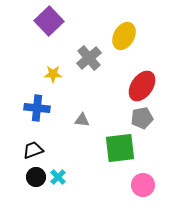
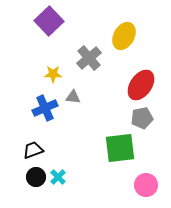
red ellipse: moved 1 px left, 1 px up
blue cross: moved 8 px right; rotated 30 degrees counterclockwise
gray triangle: moved 9 px left, 23 px up
pink circle: moved 3 px right
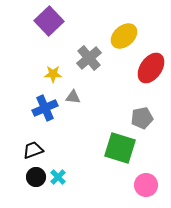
yellow ellipse: rotated 20 degrees clockwise
red ellipse: moved 10 px right, 17 px up
green square: rotated 24 degrees clockwise
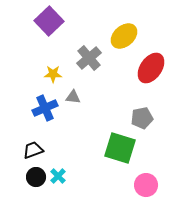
cyan cross: moved 1 px up
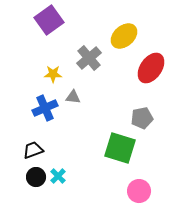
purple square: moved 1 px up; rotated 8 degrees clockwise
pink circle: moved 7 px left, 6 px down
